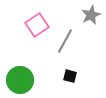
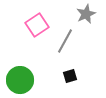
gray star: moved 5 px left, 1 px up
black square: rotated 32 degrees counterclockwise
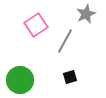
pink square: moved 1 px left
black square: moved 1 px down
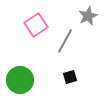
gray star: moved 2 px right, 2 px down
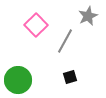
pink square: rotated 10 degrees counterclockwise
green circle: moved 2 px left
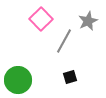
gray star: moved 5 px down
pink square: moved 5 px right, 6 px up
gray line: moved 1 px left
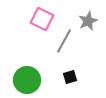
pink square: moved 1 px right; rotated 20 degrees counterclockwise
green circle: moved 9 px right
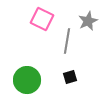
gray line: moved 3 px right; rotated 20 degrees counterclockwise
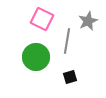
green circle: moved 9 px right, 23 px up
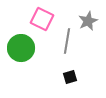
green circle: moved 15 px left, 9 px up
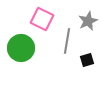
black square: moved 17 px right, 17 px up
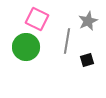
pink square: moved 5 px left
green circle: moved 5 px right, 1 px up
